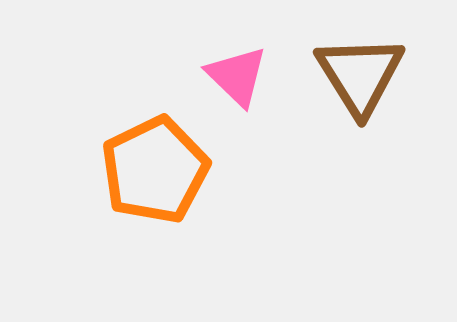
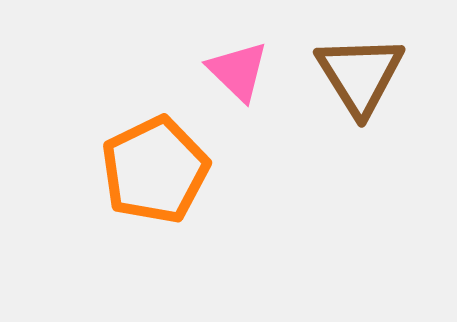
pink triangle: moved 1 px right, 5 px up
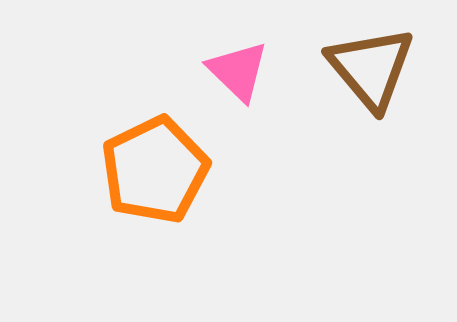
brown triangle: moved 11 px right, 7 px up; rotated 8 degrees counterclockwise
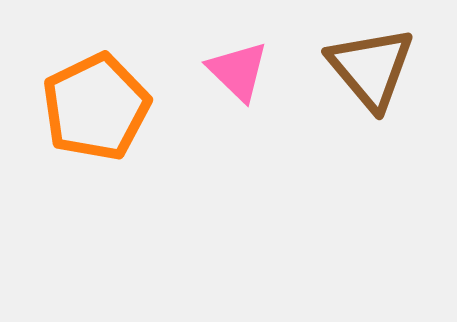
orange pentagon: moved 59 px left, 63 px up
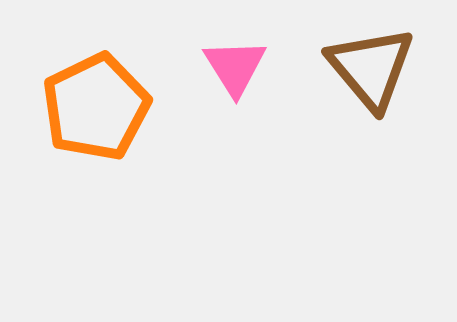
pink triangle: moved 3 px left, 4 px up; rotated 14 degrees clockwise
